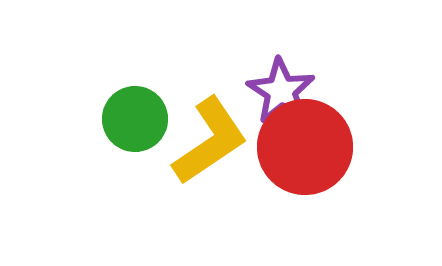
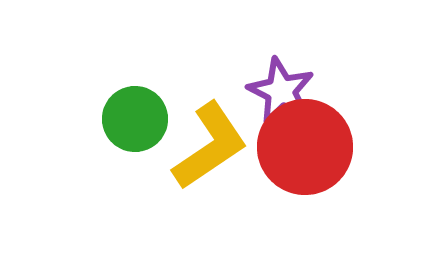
purple star: rotated 6 degrees counterclockwise
yellow L-shape: moved 5 px down
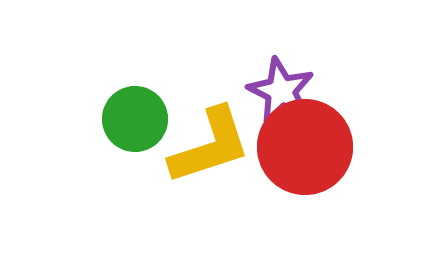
yellow L-shape: rotated 16 degrees clockwise
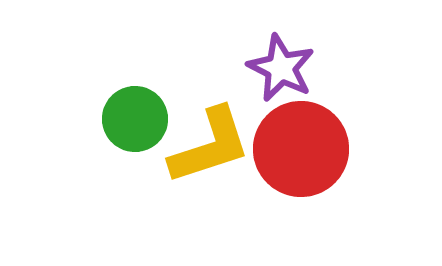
purple star: moved 23 px up
red circle: moved 4 px left, 2 px down
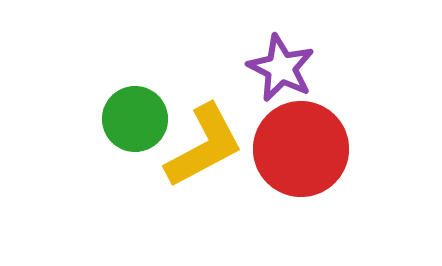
yellow L-shape: moved 6 px left; rotated 10 degrees counterclockwise
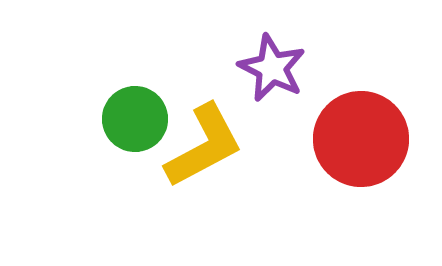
purple star: moved 9 px left
red circle: moved 60 px right, 10 px up
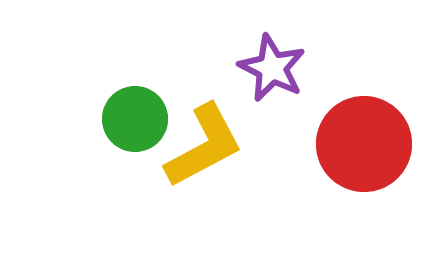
red circle: moved 3 px right, 5 px down
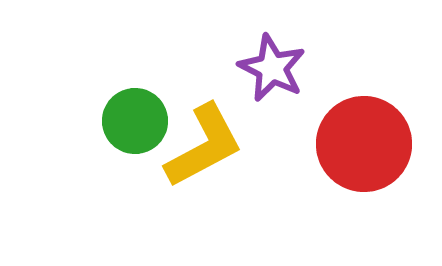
green circle: moved 2 px down
